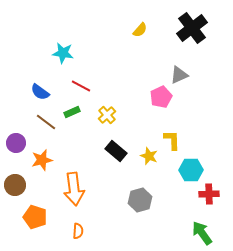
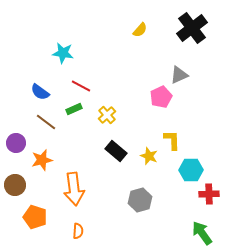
green rectangle: moved 2 px right, 3 px up
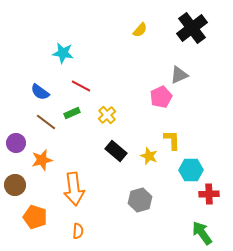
green rectangle: moved 2 px left, 4 px down
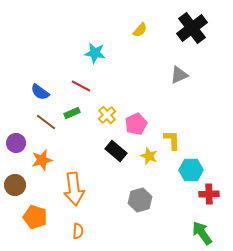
cyan star: moved 32 px right
pink pentagon: moved 25 px left, 27 px down
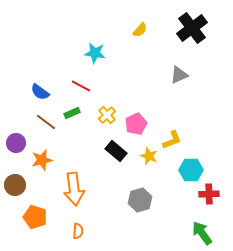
yellow L-shape: rotated 70 degrees clockwise
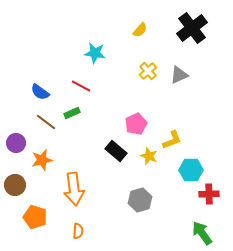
yellow cross: moved 41 px right, 44 px up
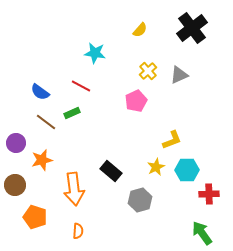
pink pentagon: moved 23 px up
black rectangle: moved 5 px left, 20 px down
yellow star: moved 7 px right, 11 px down; rotated 24 degrees clockwise
cyan hexagon: moved 4 px left
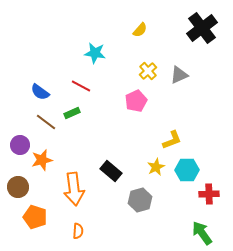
black cross: moved 10 px right
purple circle: moved 4 px right, 2 px down
brown circle: moved 3 px right, 2 px down
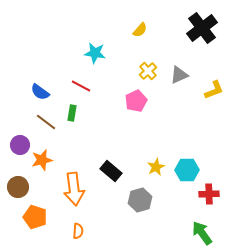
green rectangle: rotated 56 degrees counterclockwise
yellow L-shape: moved 42 px right, 50 px up
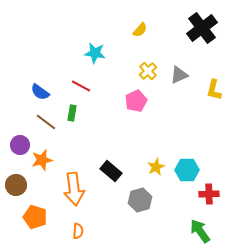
yellow L-shape: rotated 125 degrees clockwise
brown circle: moved 2 px left, 2 px up
green arrow: moved 2 px left, 2 px up
